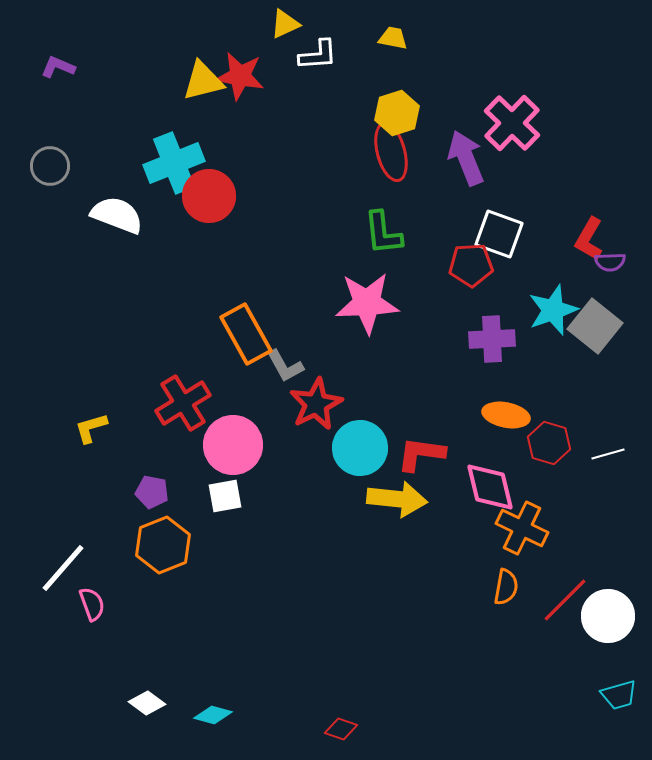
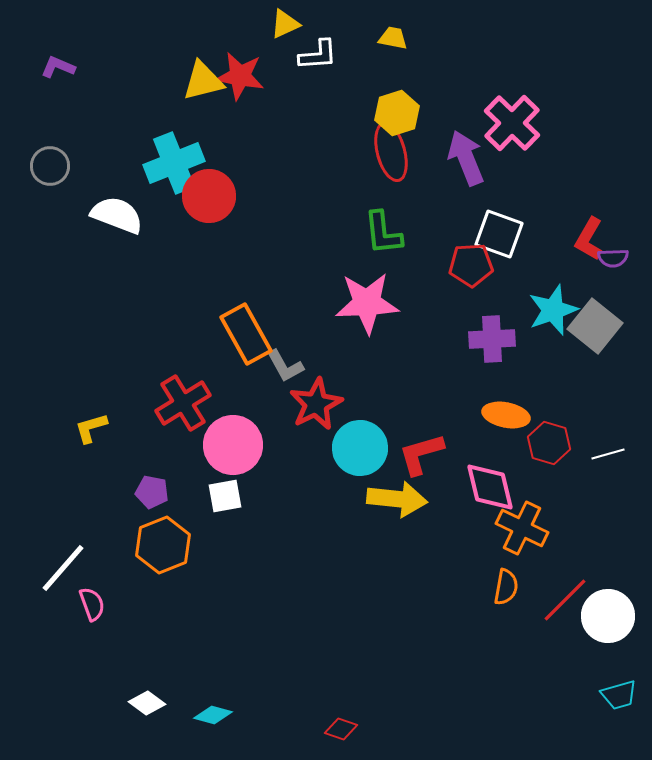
purple semicircle at (610, 262): moved 3 px right, 4 px up
red L-shape at (421, 454): rotated 24 degrees counterclockwise
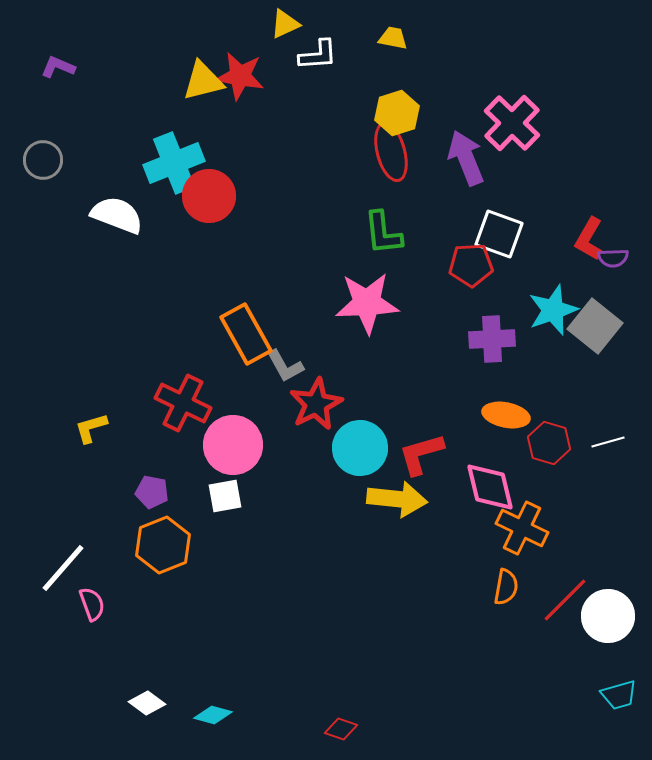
gray circle at (50, 166): moved 7 px left, 6 px up
red cross at (183, 403): rotated 32 degrees counterclockwise
white line at (608, 454): moved 12 px up
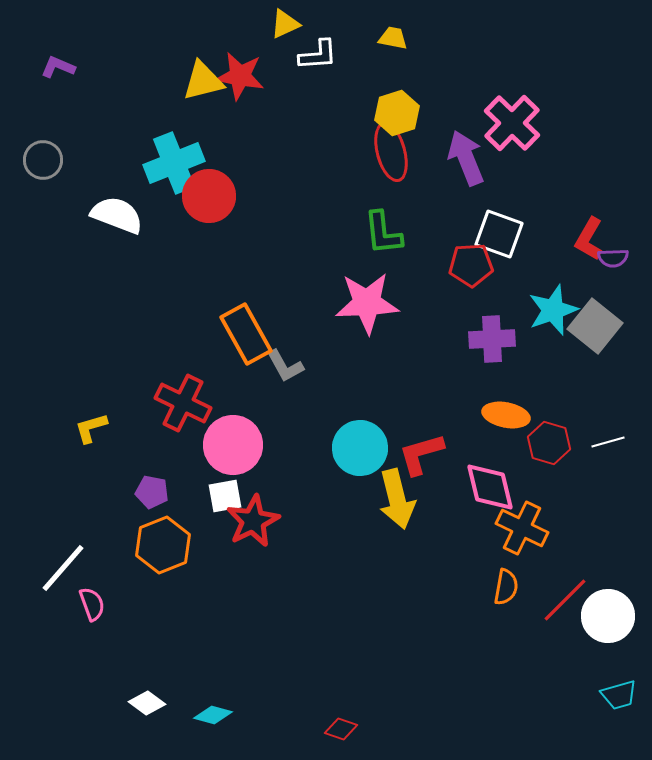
red star at (316, 404): moved 63 px left, 117 px down
yellow arrow at (397, 499): rotated 70 degrees clockwise
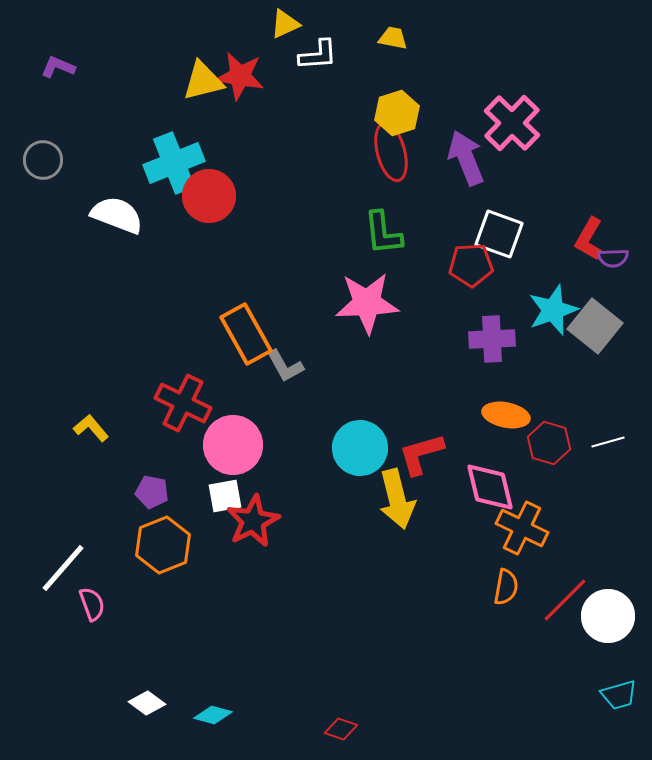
yellow L-shape at (91, 428): rotated 66 degrees clockwise
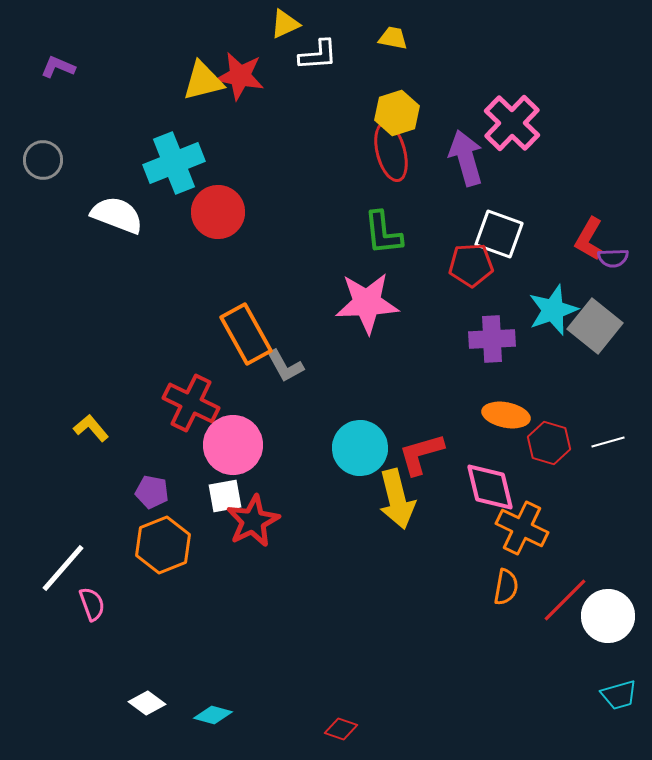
purple arrow at (466, 158): rotated 6 degrees clockwise
red circle at (209, 196): moved 9 px right, 16 px down
red cross at (183, 403): moved 8 px right
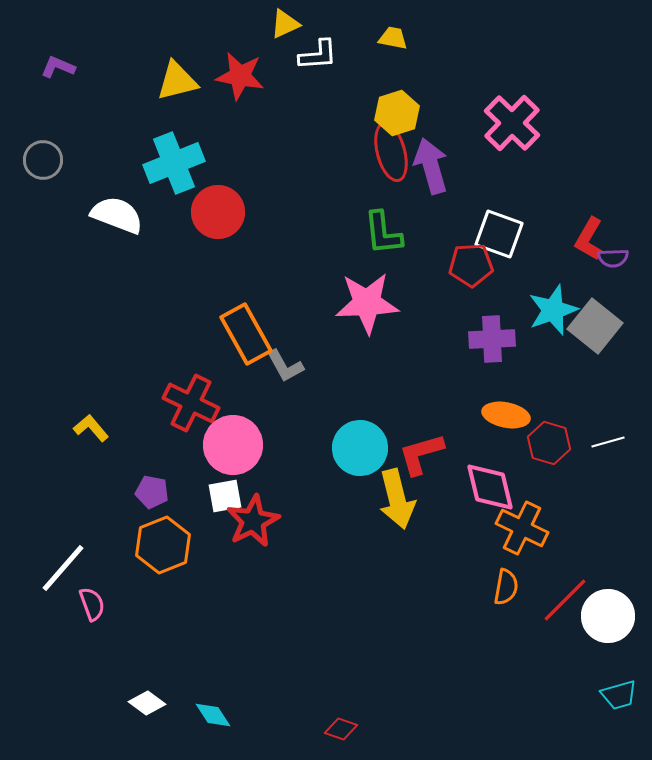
yellow triangle at (203, 81): moved 26 px left
purple arrow at (466, 158): moved 35 px left, 8 px down
cyan diamond at (213, 715): rotated 42 degrees clockwise
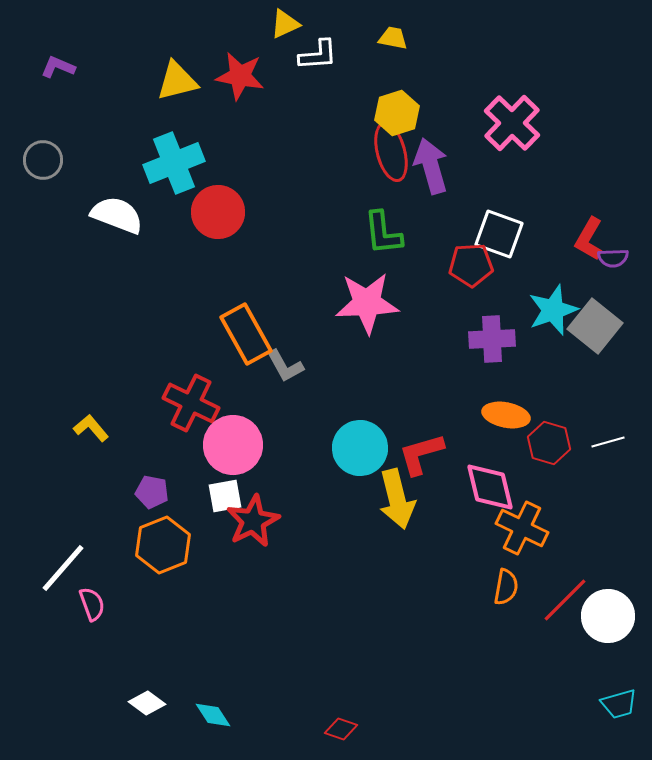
cyan trapezoid at (619, 695): moved 9 px down
